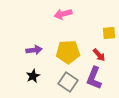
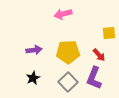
black star: moved 2 px down
gray square: rotated 12 degrees clockwise
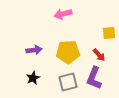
gray square: rotated 30 degrees clockwise
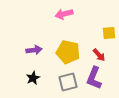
pink arrow: moved 1 px right
yellow pentagon: rotated 15 degrees clockwise
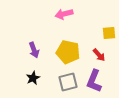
purple arrow: rotated 77 degrees clockwise
purple L-shape: moved 3 px down
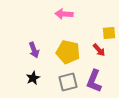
pink arrow: rotated 18 degrees clockwise
red arrow: moved 5 px up
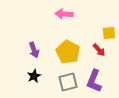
yellow pentagon: rotated 15 degrees clockwise
black star: moved 1 px right, 2 px up
